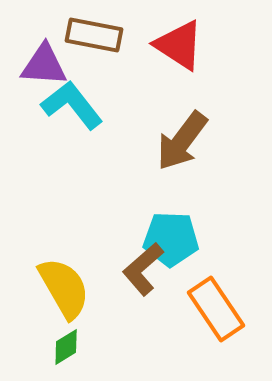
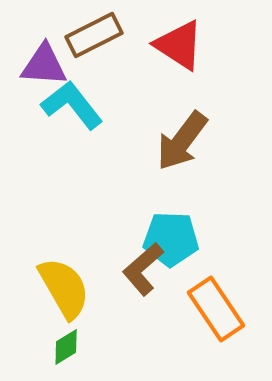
brown rectangle: rotated 38 degrees counterclockwise
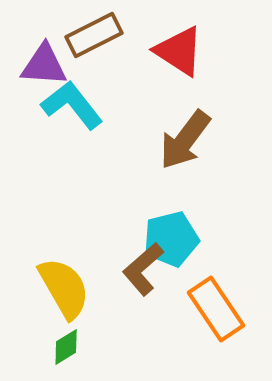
red triangle: moved 6 px down
brown arrow: moved 3 px right, 1 px up
cyan pentagon: rotated 16 degrees counterclockwise
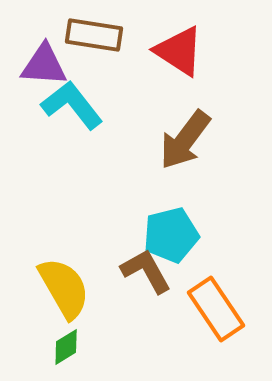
brown rectangle: rotated 36 degrees clockwise
cyan pentagon: moved 4 px up
brown L-shape: moved 3 px right, 2 px down; rotated 102 degrees clockwise
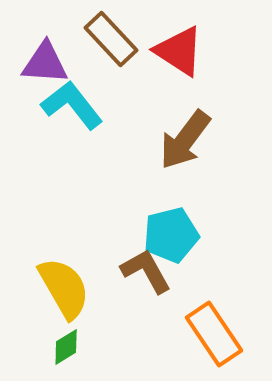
brown rectangle: moved 17 px right, 4 px down; rotated 38 degrees clockwise
purple triangle: moved 1 px right, 2 px up
orange rectangle: moved 2 px left, 25 px down
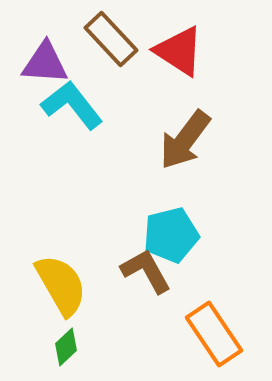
yellow semicircle: moved 3 px left, 3 px up
green diamond: rotated 12 degrees counterclockwise
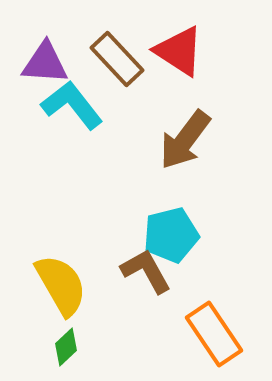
brown rectangle: moved 6 px right, 20 px down
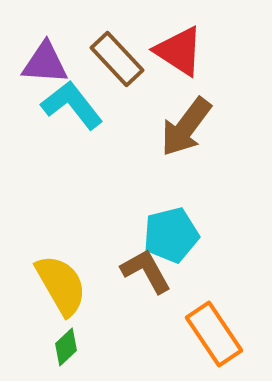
brown arrow: moved 1 px right, 13 px up
